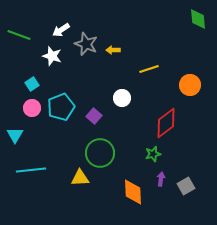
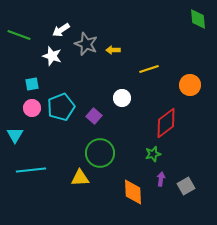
cyan square: rotated 24 degrees clockwise
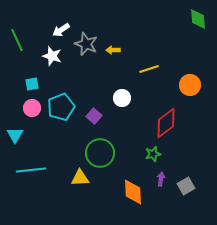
green line: moved 2 px left, 5 px down; rotated 45 degrees clockwise
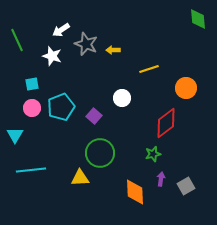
orange circle: moved 4 px left, 3 px down
orange diamond: moved 2 px right
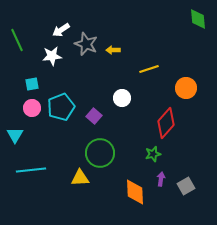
white star: rotated 24 degrees counterclockwise
red diamond: rotated 12 degrees counterclockwise
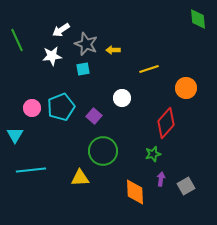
cyan square: moved 51 px right, 15 px up
green circle: moved 3 px right, 2 px up
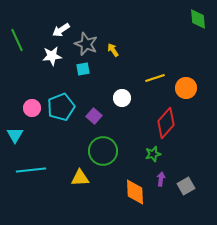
yellow arrow: rotated 56 degrees clockwise
yellow line: moved 6 px right, 9 px down
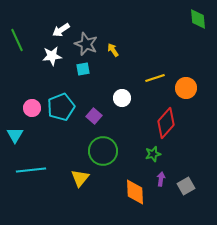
yellow triangle: rotated 48 degrees counterclockwise
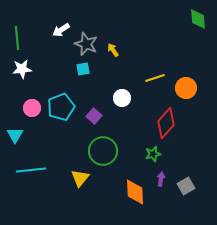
green line: moved 2 px up; rotated 20 degrees clockwise
white star: moved 30 px left, 13 px down
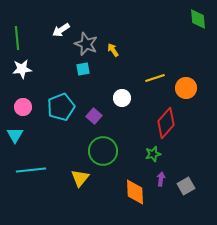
pink circle: moved 9 px left, 1 px up
